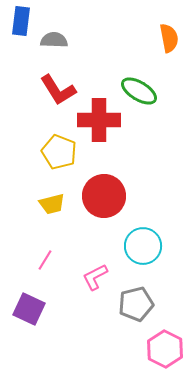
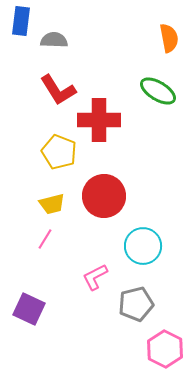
green ellipse: moved 19 px right
pink line: moved 21 px up
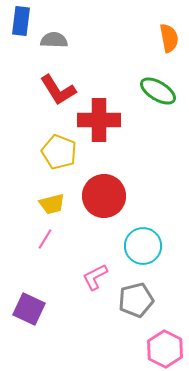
gray pentagon: moved 4 px up
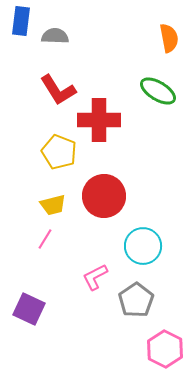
gray semicircle: moved 1 px right, 4 px up
yellow trapezoid: moved 1 px right, 1 px down
gray pentagon: rotated 20 degrees counterclockwise
